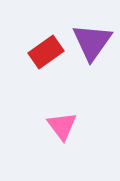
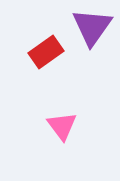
purple triangle: moved 15 px up
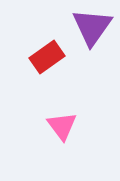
red rectangle: moved 1 px right, 5 px down
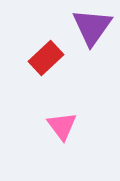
red rectangle: moved 1 px left, 1 px down; rotated 8 degrees counterclockwise
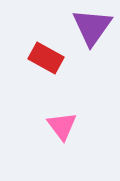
red rectangle: rotated 72 degrees clockwise
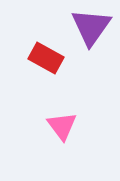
purple triangle: moved 1 px left
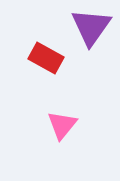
pink triangle: moved 1 px up; rotated 16 degrees clockwise
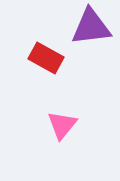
purple triangle: rotated 48 degrees clockwise
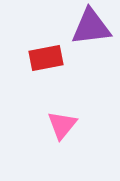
red rectangle: rotated 40 degrees counterclockwise
